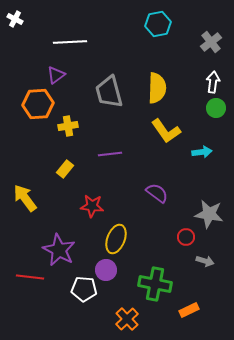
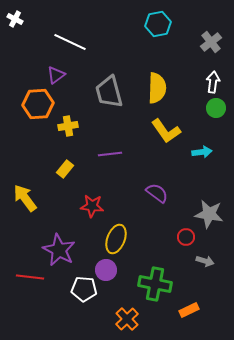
white line: rotated 28 degrees clockwise
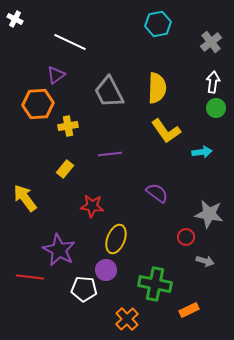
gray trapezoid: rotated 12 degrees counterclockwise
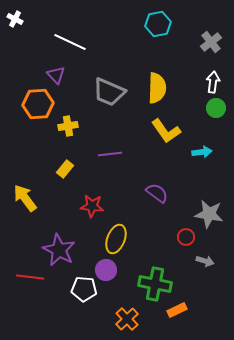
purple triangle: rotated 36 degrees counterclockwise
gray trapezoid: rotated 40 degrees counterclockwise
orange rectangle: moved 12 px left
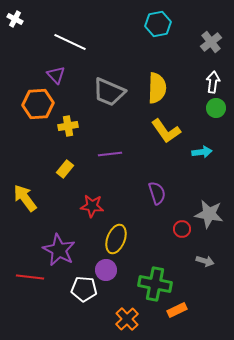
purple semicircle: rotated 35 degrees clockwise
red circle: moved 4 px left, 8 px up
